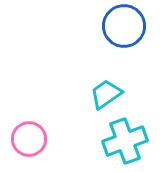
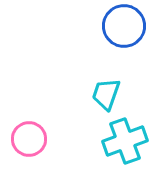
cyan trapezoid: rotated 36 degrees counterclockwise
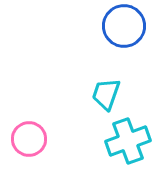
cyan cross: moved 3 px right
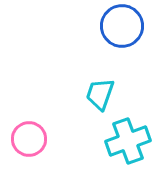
blue circle: moved 2 px left
cyan trapezoid: moved 6 px left
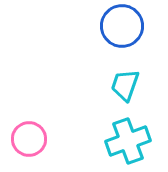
cyan trapezoid: moved 25 px right, 9 px up
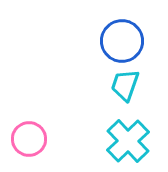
blue circle: moved 15 px down
cyan cross: rotated 24 degrees counterclockwise
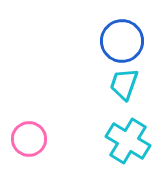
cyan trapezoid: moved 1 px left, 1 px up
cyan cross: rotated 15 degrees counterclockwise
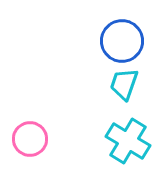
pink circle: moved 1 px right
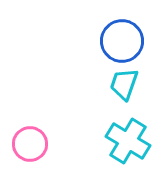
pink circle: moved 5 px down
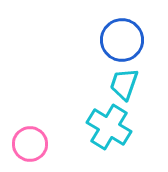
blue circle: moved 1 px up
cyan cross: moved 19 px left, 14 px up
